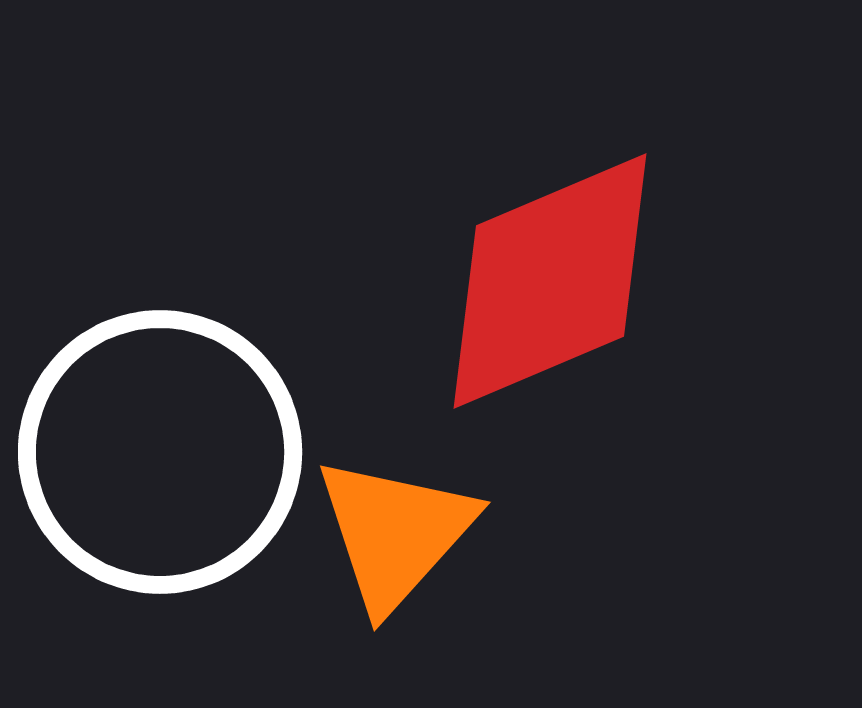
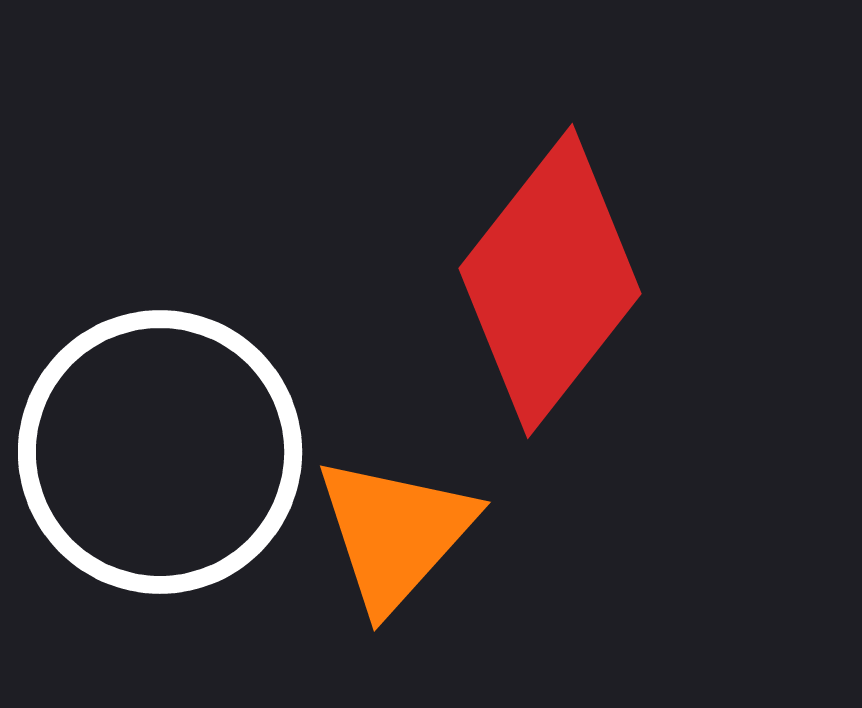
red diamond: rotated 29 degrees counterclockwise
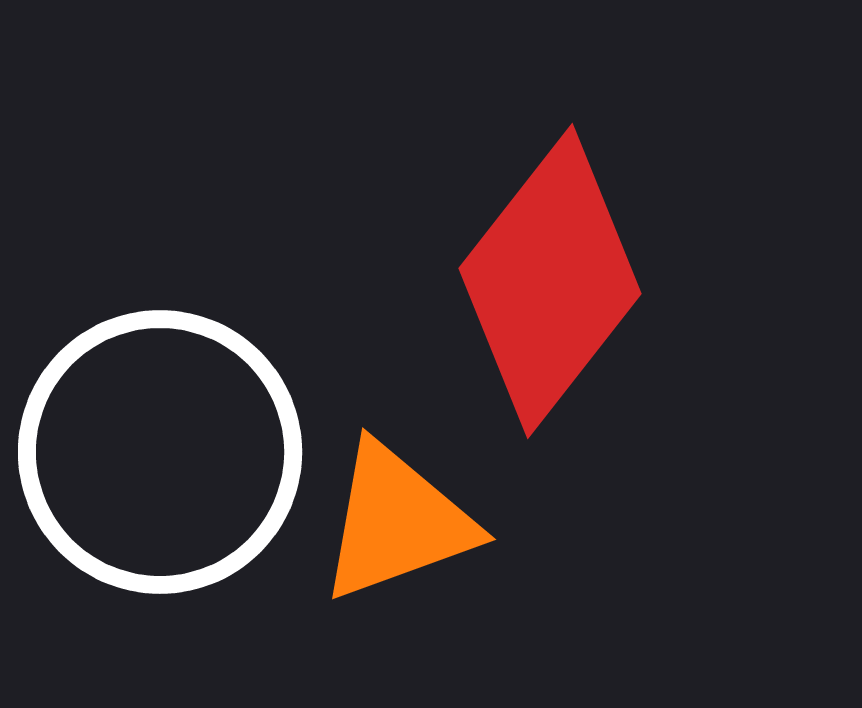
orange triangle: moved 2 px right, 11 px up; rotated 28 degrees clockwise
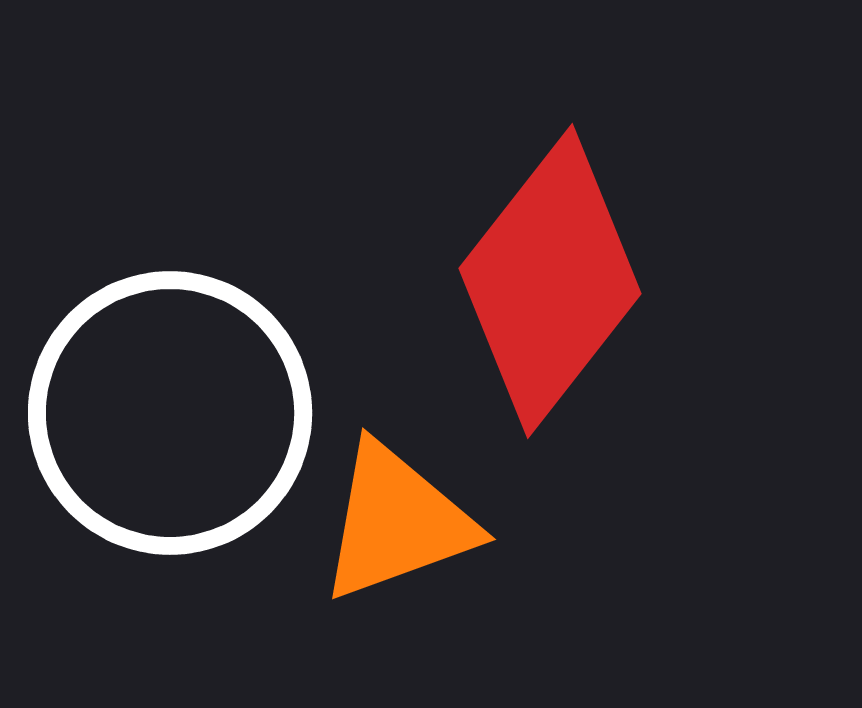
white circle: moved 10 px right, 39 px up
